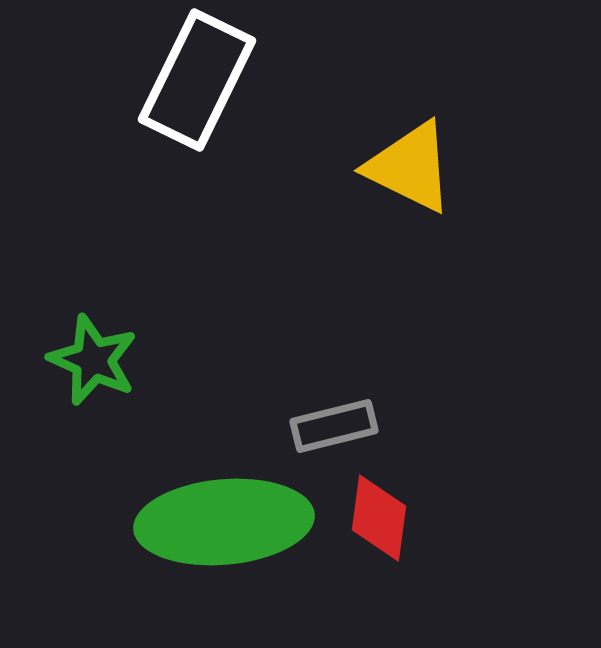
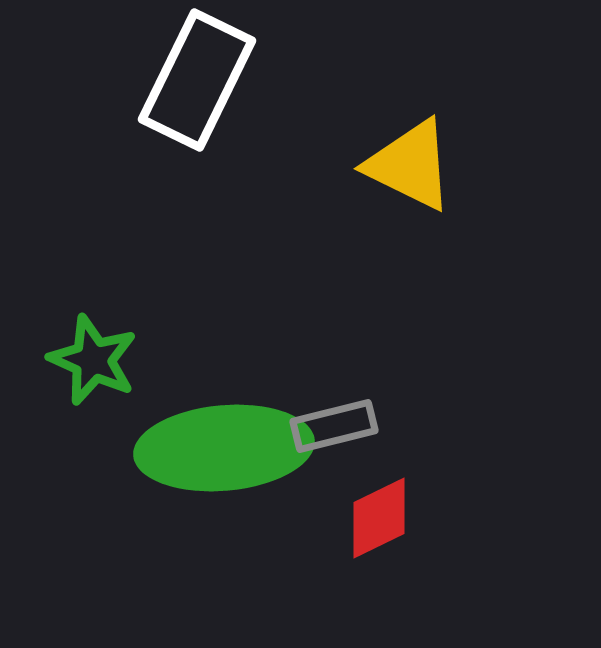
yellow triangle: moved 2 px up
red diamond: rotated 56 degrees clockwise
green ellipse: moved 74 px up
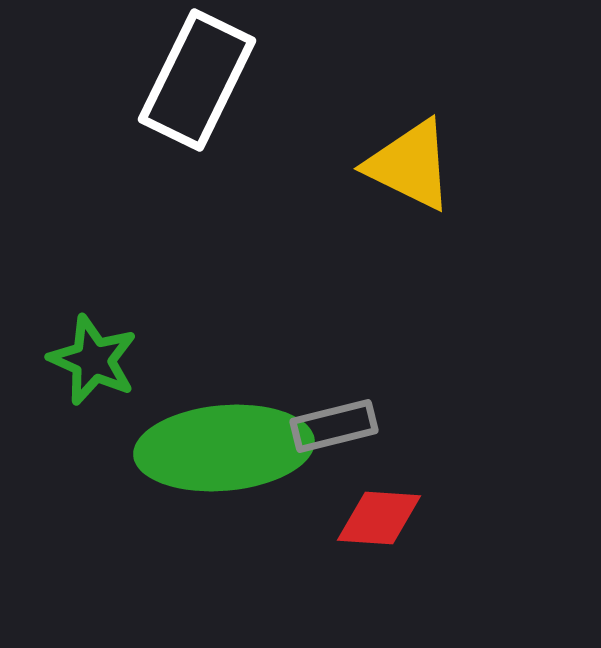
red diamond: rotated 30 degrees clockwise
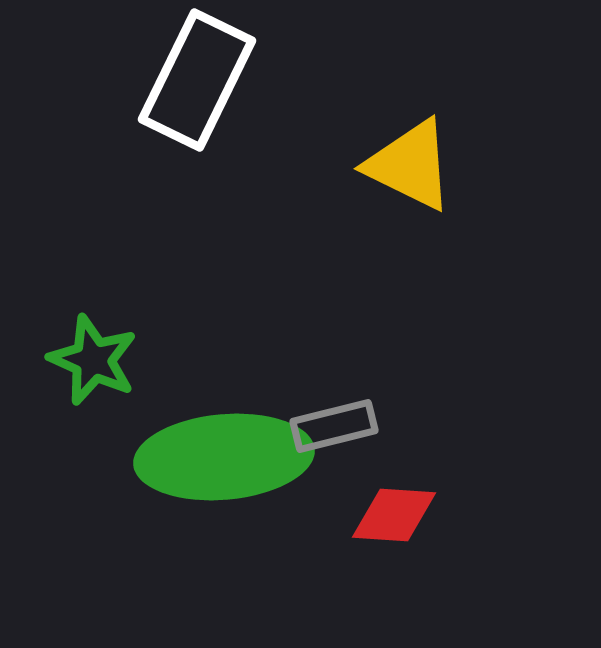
green ellipse: moved 9 px down
red diamond: moved 15 px right, 3 px up
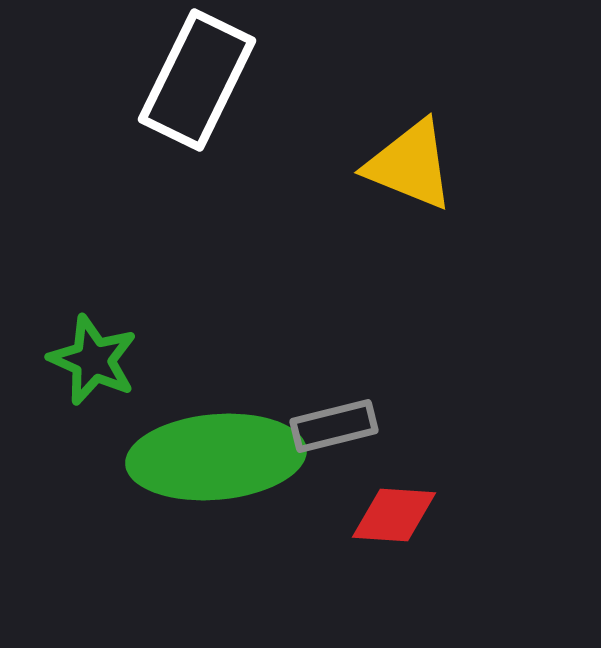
yellow triangle: rotated 4 degrees counterclockwise
green ellipse: moved 8 px left
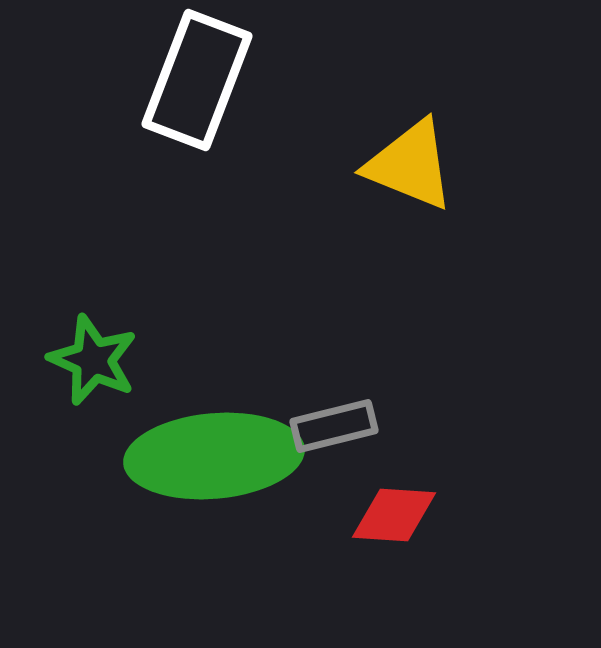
white rectangle: rotated 5 degrees counterclockwise
green ellipse: moved 2 px left, 1 px up
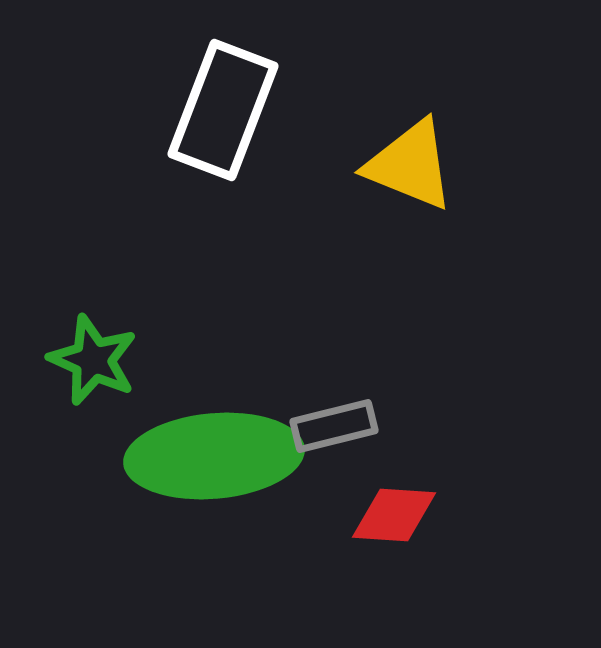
white rectangle: moved 26 px right, 30 px down
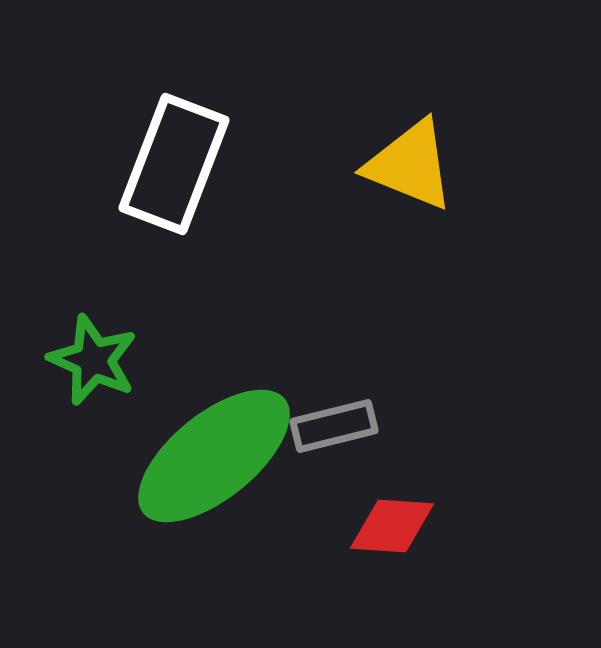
white rectangle: moved 49 px left, 54 px down
green ellipse: rotated 34 degrees counterclockwise
red diamond: moved 2 px left, 11 px down
